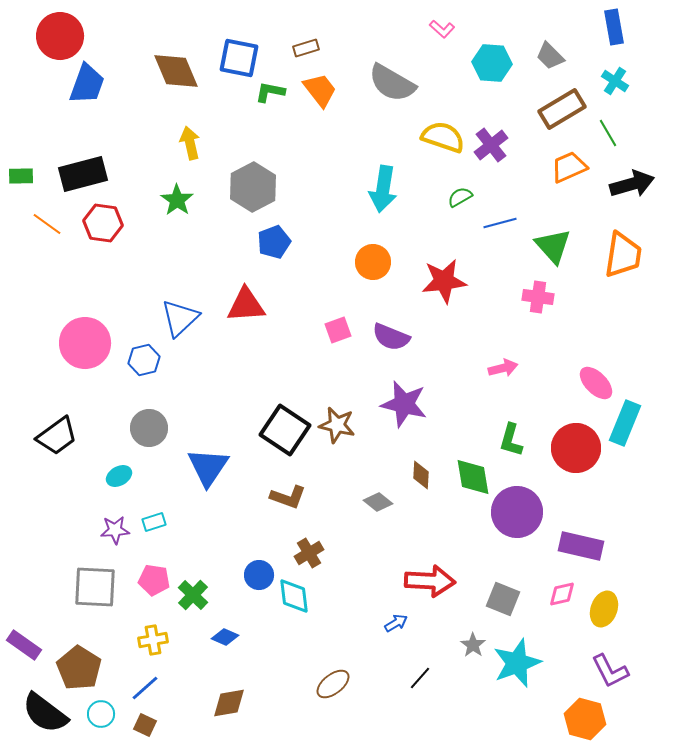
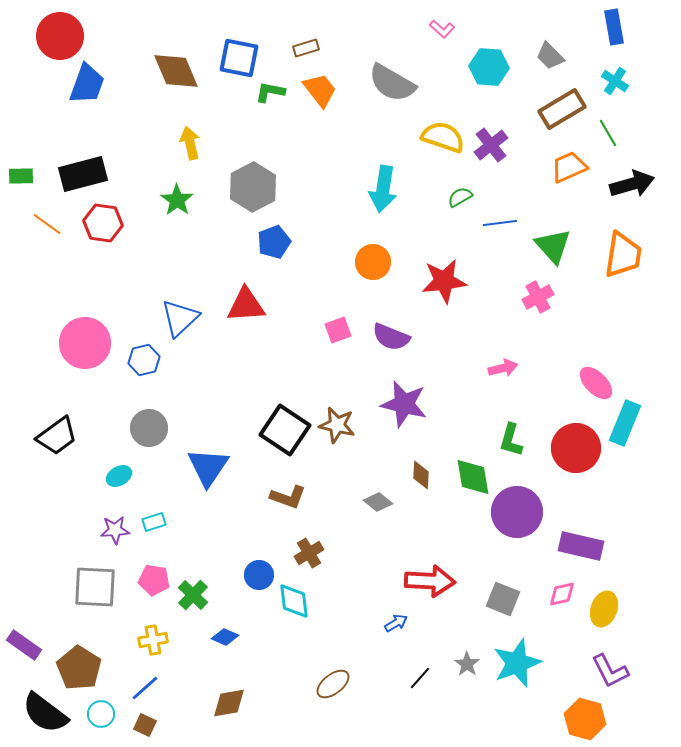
cyan hexagon at (492, 63): moved 3 px left, 4 px down
blue line at (500, 223): rotated 8 degrees clockwise
pink cross at (538, 297): rotated 36 degrees counterclockwise
cyan diamond at (294, 596): moved 5 px down
gray star at (473, 645): moved 6 px left, 19 px down
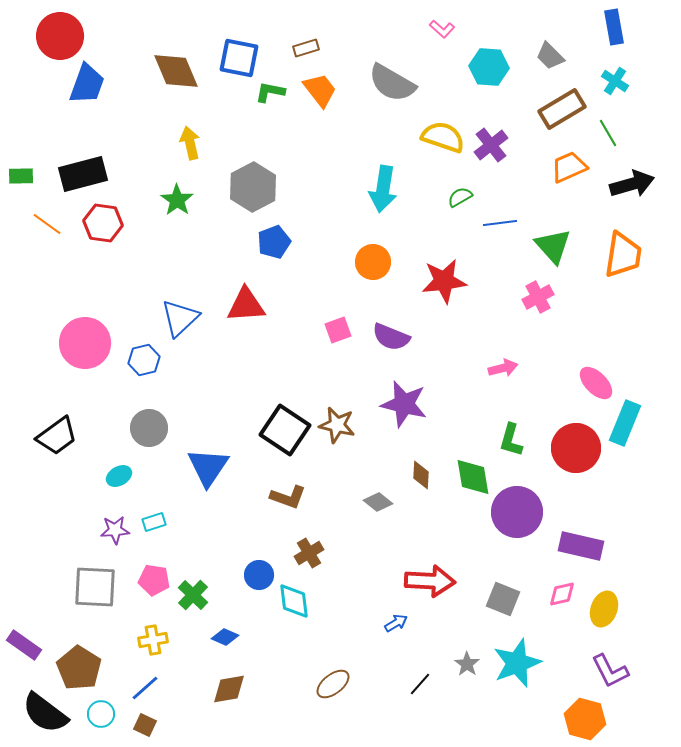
black line at (420, 678): moved 6 px down
brown diamond at (229, 703): moved 14 px up
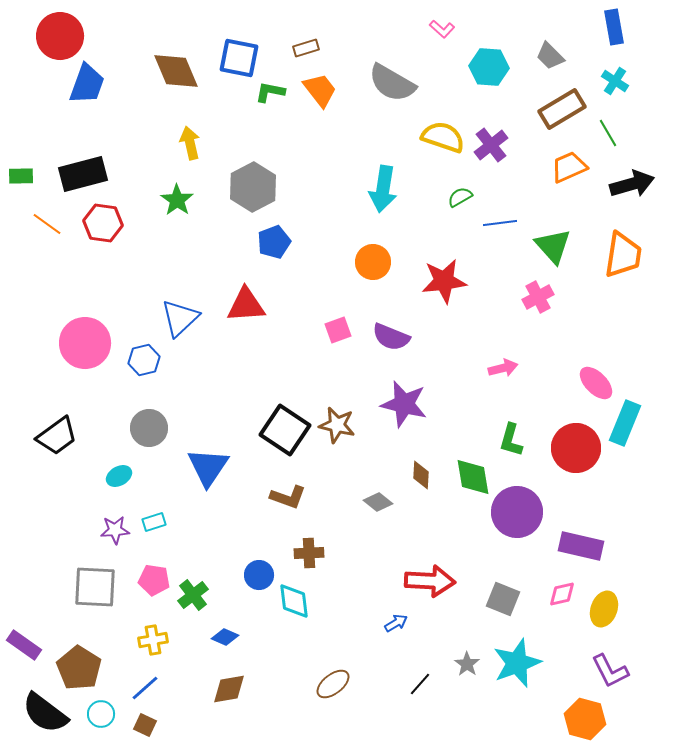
brown cross at (309, 553): rotated 28 degrees clockwise
green cross at (193, 595): rotated 8 degrees clockwise
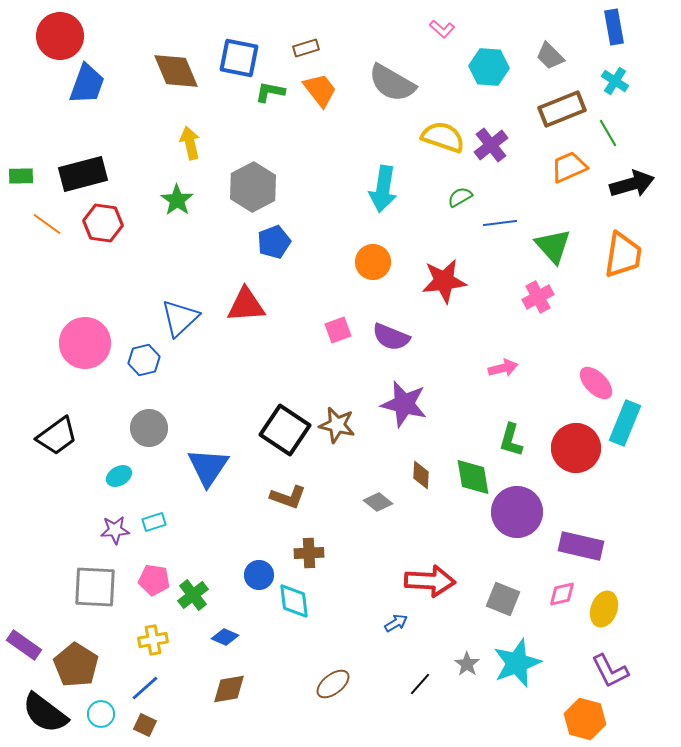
brown rectangle at (562, 109): rotated 9 degrees clockwise
brown pentagon at (79, 668): moved 3 px left, 3 px up
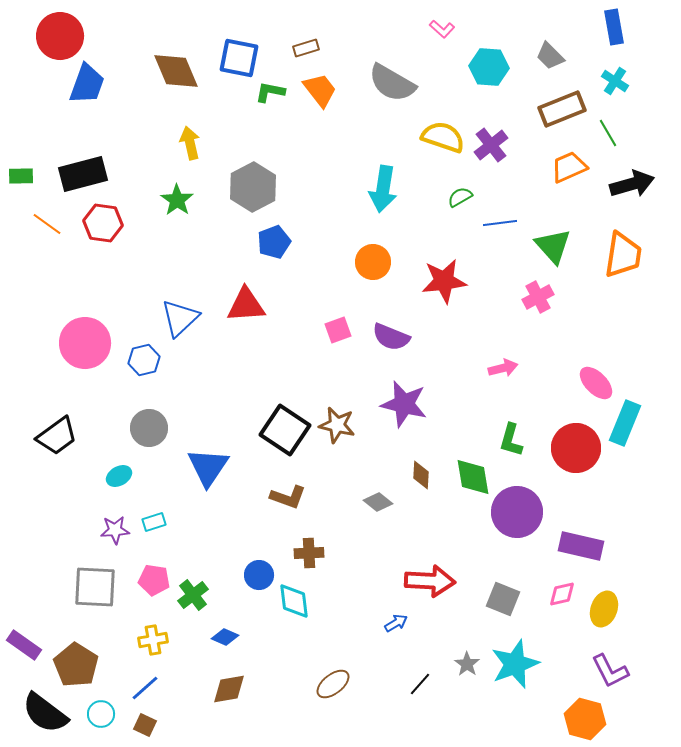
cyan star at (517, 663): moved 2 px left, 1 px down
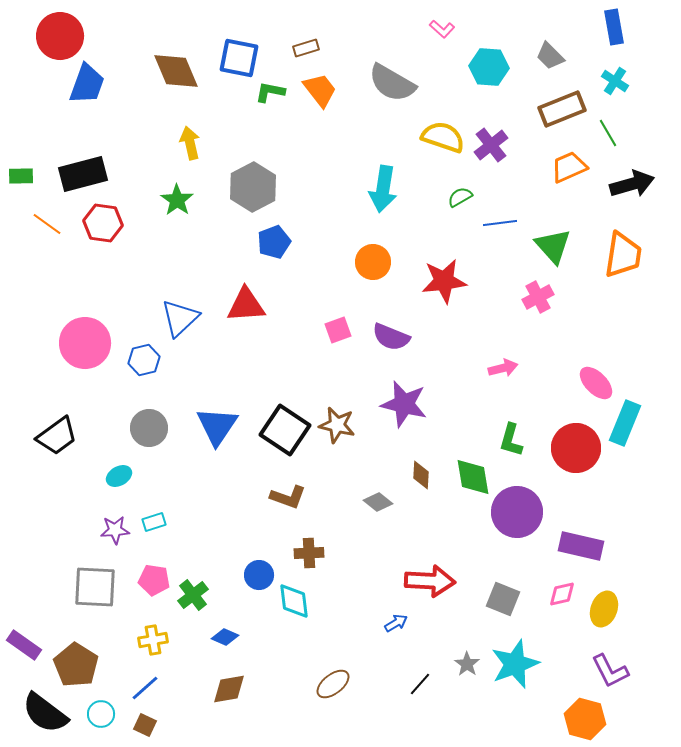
blue triangle at (208, 467): moved 9 px right, 41 px up
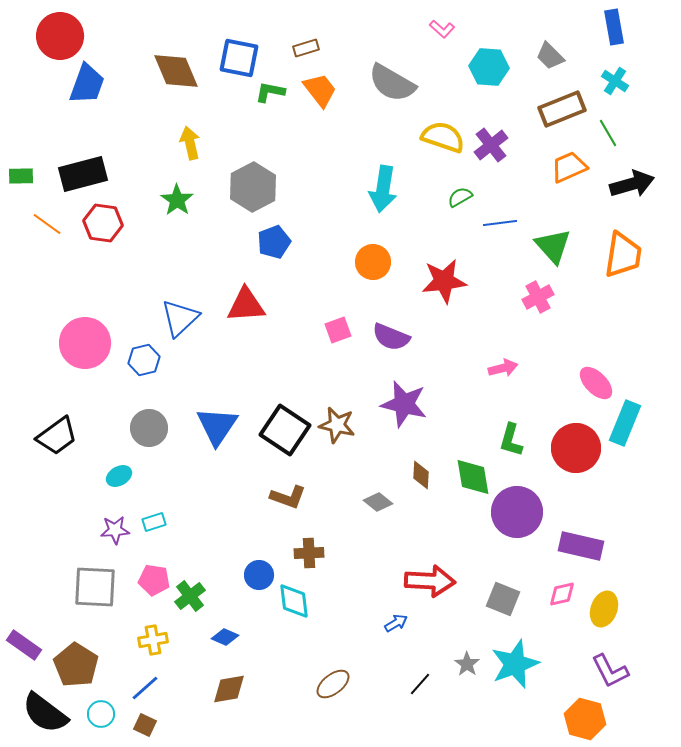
green cross at (193, 595): moved 3 px left, 1 px down
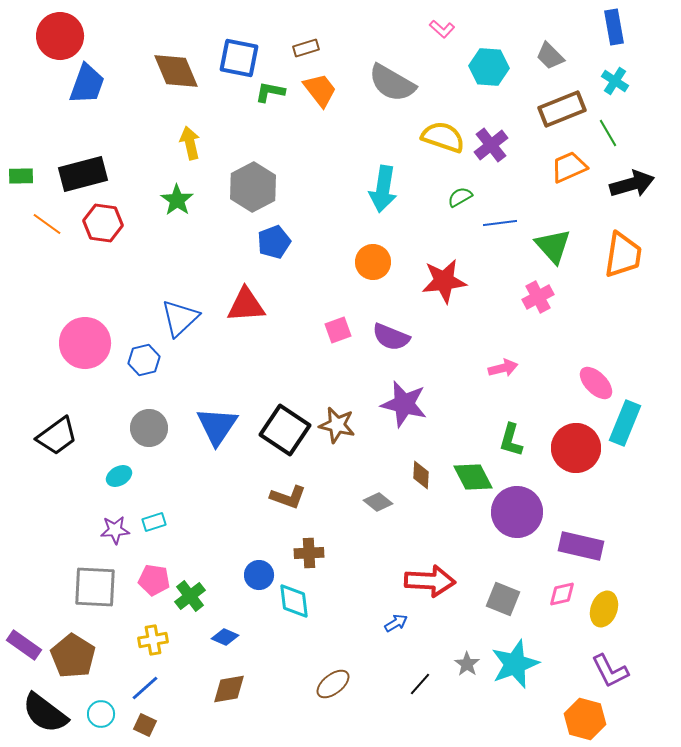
green diamond at (473, 477): rotated 18 degrees counterclockwise
brown pentagon at (76, 665): moved 3 px left, 9 px up
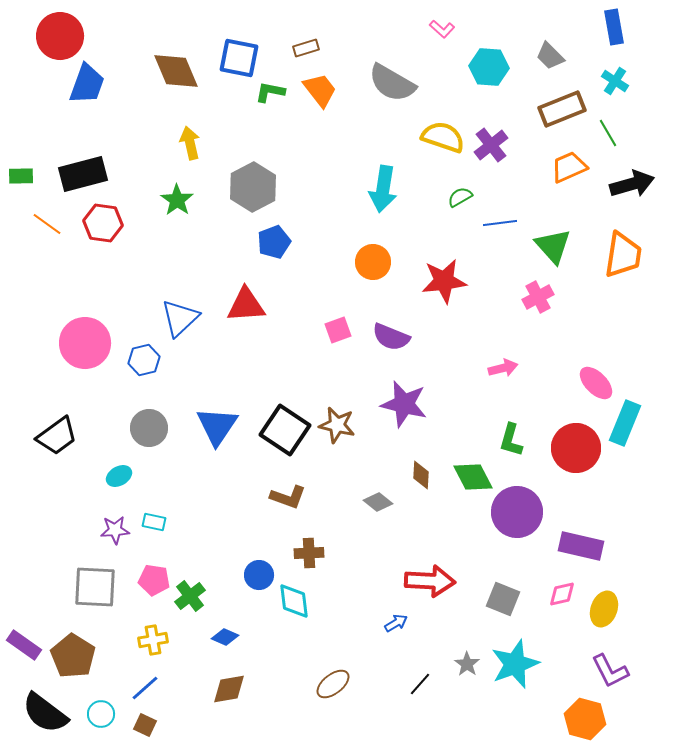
cyan rectangle at (154, 522): rotated 30 degrees clockwise
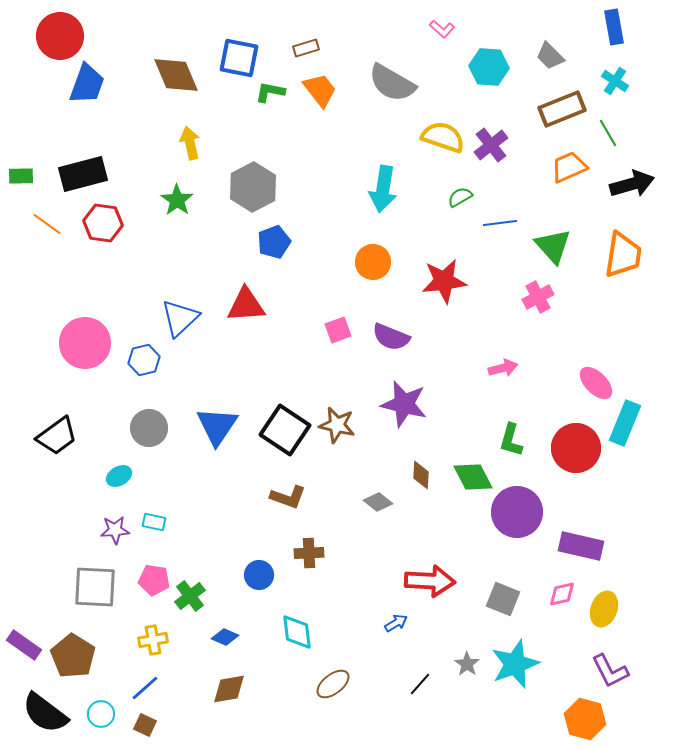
brown diamond at (176, 71): moved 4 px down
cyan diamond at (294, 601): moved 3 px right, 31 px down
